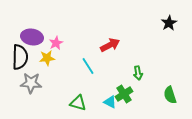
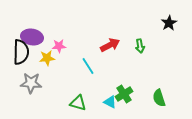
pink star: moved 3 px right, 3 px down; rotated 24 degrees clockwise
black semicircle: moved 1 px right, 5 px up
green arrow: moved 2 px right, 27 px up
green semicircle: moved 11 px left, 3 px down
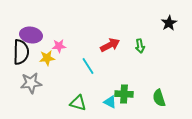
purple ellipse: moved 1 px left, 2 px up
gray star: rotated 10 degrees counterclockwise
green cross: rotated 36 degrees clockwise
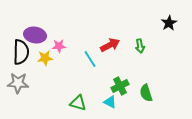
purple ellipse: moved 4 px right
yellow star: moved 2 px left
cyan line: moved 2 px right, 7 px up
gray star: moved 13 px left; rotated 10 degrees clockwise
green cross: moved 4 px left, 8 px up; rotated 30 degrees counterclockwise
green semicircle: moved 13 px left, 5 px up
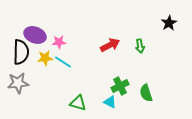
purple ellipse: rotated 10 degrees clockwise
pink star: moved 4 px up
cyan line: moved 27 px left, 3 px down; rotated 24 degrees counterclockwise
gray star: rotated 10 degrees counterclockwise
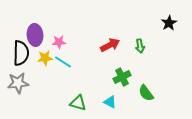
purple ellipse: rotated 65 degrees clockwise
black semicircle: moved 1 px down
green cross: moved 2 px right, 9 px up
green semicircle: rotated 18 degrees counterclockwise
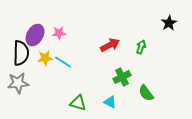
purple ellipse: rotated 35 degrees clockwise
pink star: moved 9 px up
green arrow: moved 1 px right, 1 px down; rotated 152 degrees counterclockwise
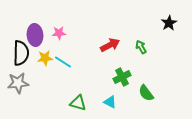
purple ellipse: rotated 35 degrees counterclockwise
green arrow: rotated 48 degrees counterclockwise
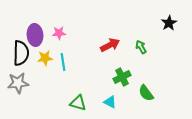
cyan line: rotated 48 degrees clockwise
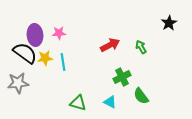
black semicircle: moved 4 px right; rotated 55 degrees counterclockwise
green semicircle: moved 5 px left, 3 px down
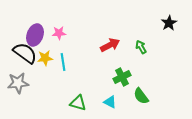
purple ellipse: rotated 25 degrees clockwise
